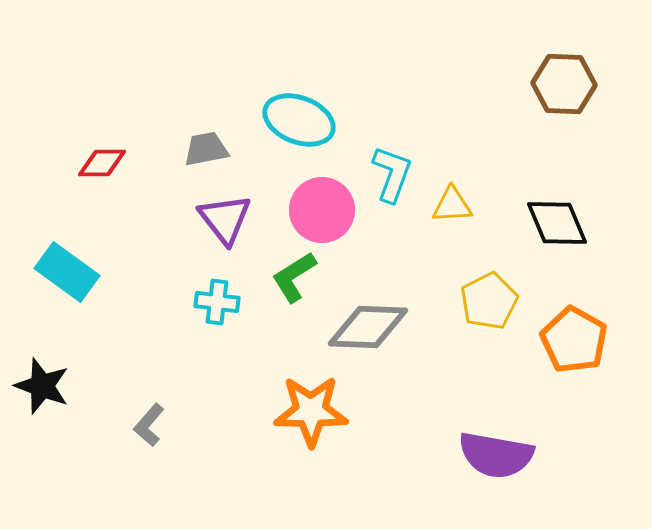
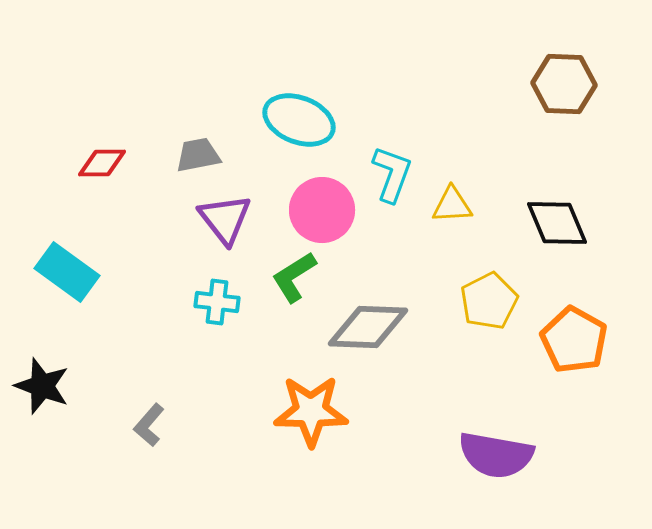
gray trapezoid: moved 8 px left, 6 px down
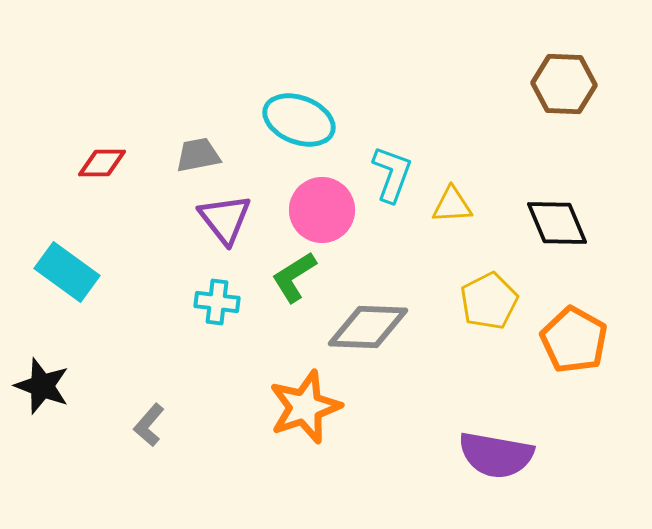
orange star: moved 6 px left, 4 px up; rotated 20 degrees counterclockwise
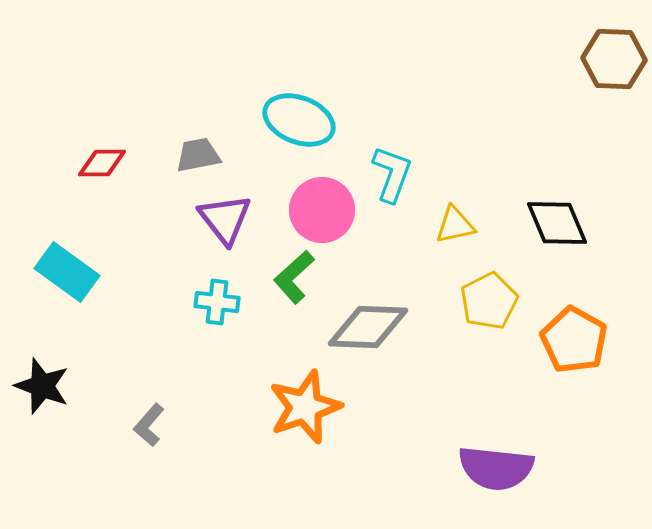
brown hexagon: moved 50 px right, 25 px up
yellow triangle: moved 3 px right, 20 px down; rotated 9 degrees counterclockwise
green L-shape: rotated 10 degrees counterclockwise
purple semicircle: moved 13 px down; rotated 4 degrees counterclockwise
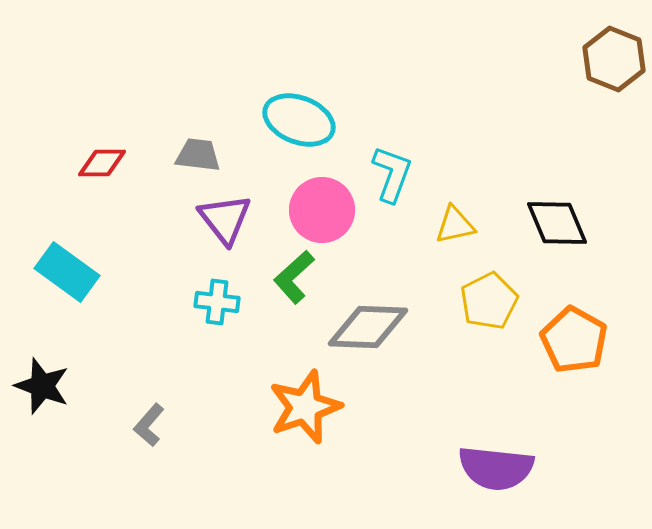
brown hexagon: rotated 20 degrees clockwise
gray trapezoid: rotated 18 degrees clockwise
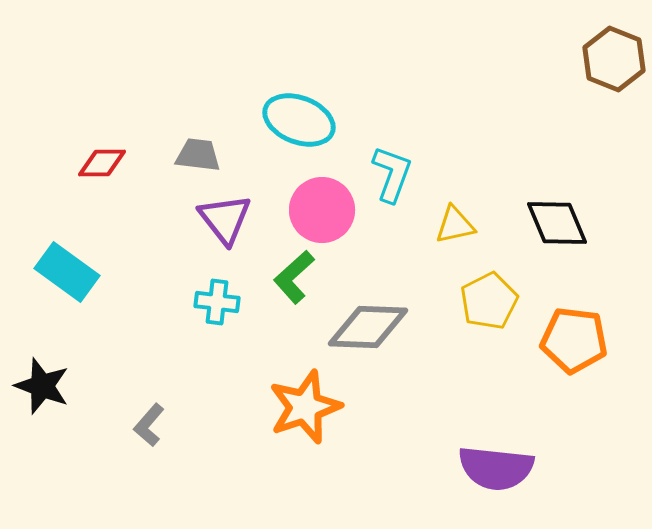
orange pentagon: rotated 22 degrees counterclockwise
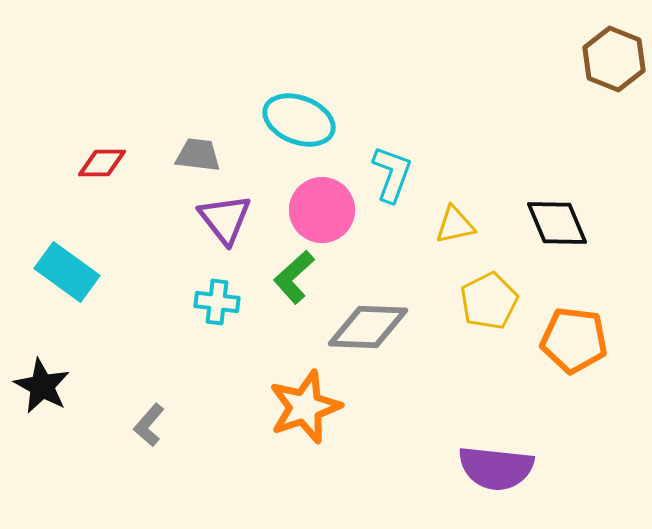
black star: rotated 8 degrees clockwise
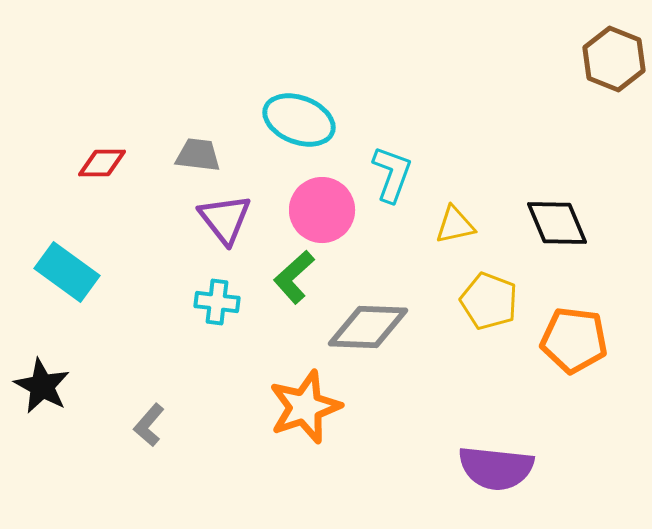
yellow pentagon: rotated 24 degrees counterclockwise
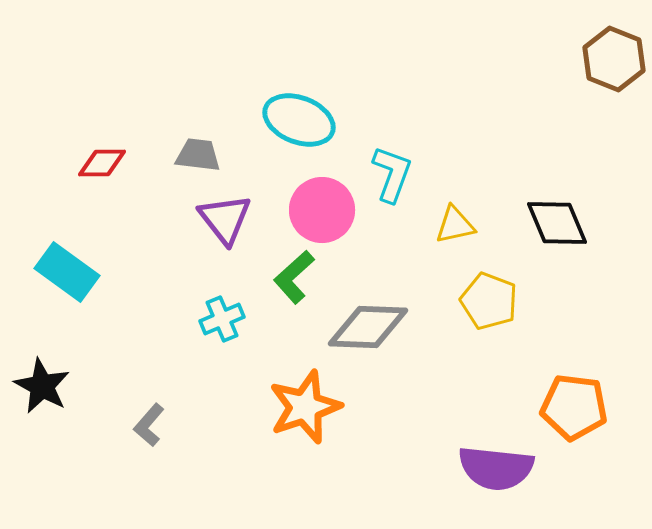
cyan cross: moved 5 px right, 17 px down; rotated 30 degrees counterclockwise
orange pentagon: moved 67 px down
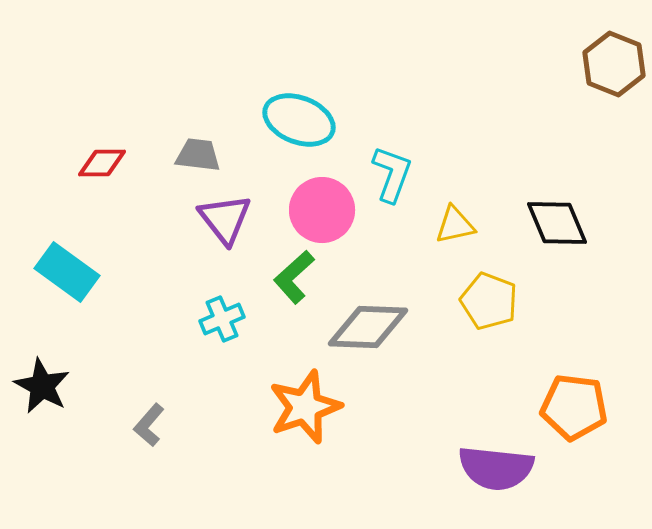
brown hexagon: moved 5 px down
